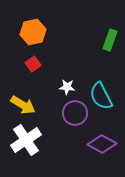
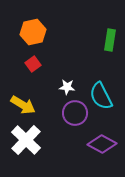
green rectangle: rotated 10 degrees counterclockwise
white cross: rotated 12 degrees counterclockwise
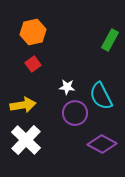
green rectangle: rotated 20 degrees clockwise
yellow arrow: rotated 40 degrees counterclockwise
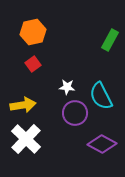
white cross: moved 1 px up
